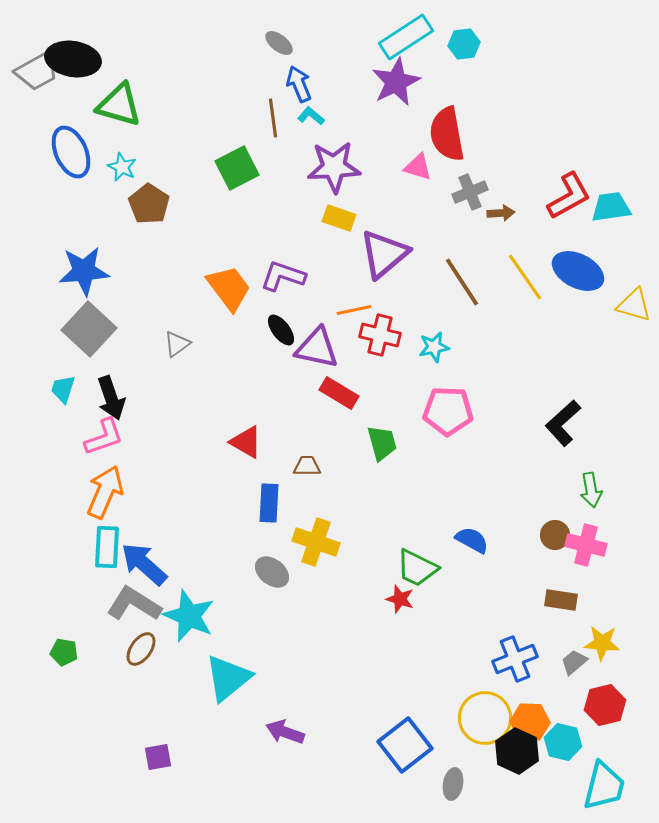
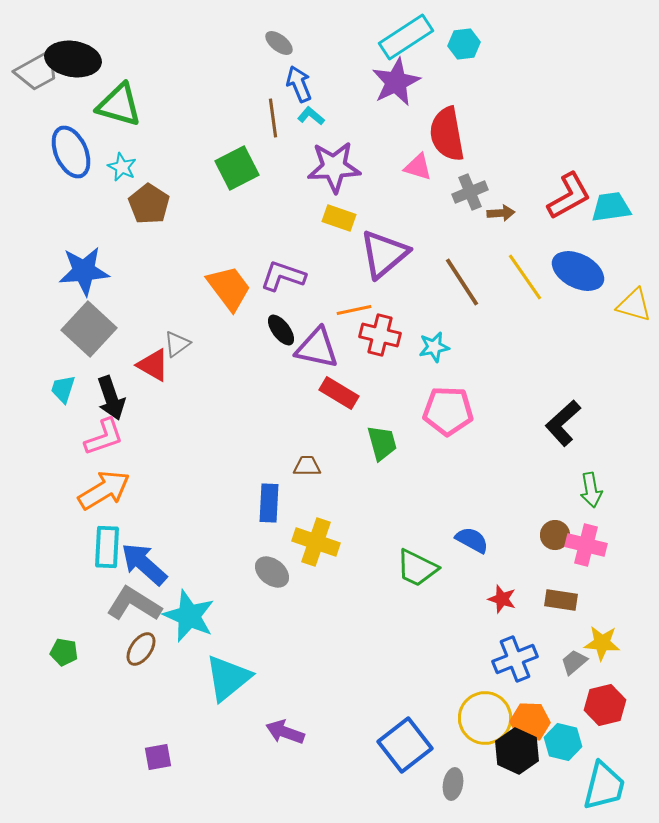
red triangle at (246, 442): moved 93 px left, 77 px up
orange arrow at (105, 492): moved 1 px left, 2 px up; rotated 36 degrees clockwise
red star at (400, 599): moved 102 px right
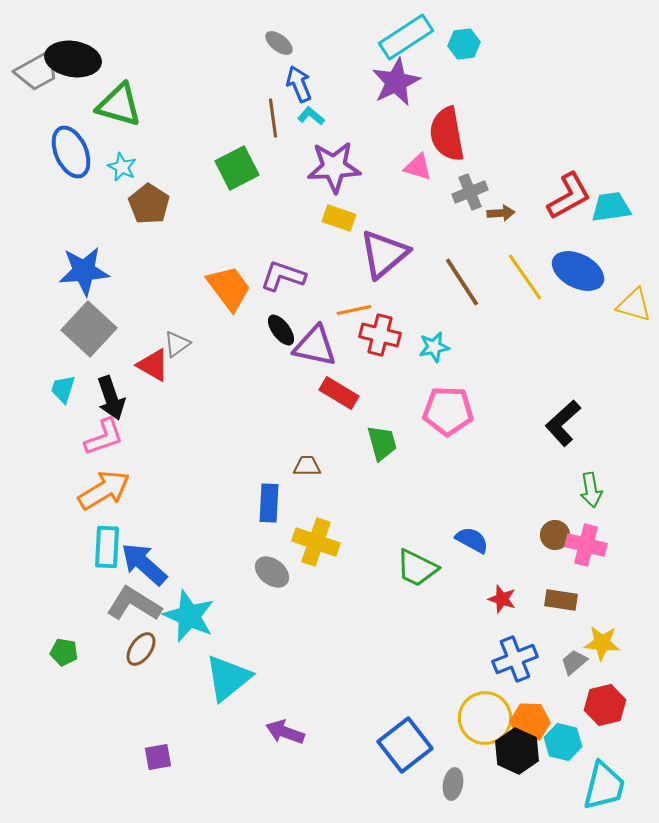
purple triangle at (317, 348): moved 2 px left, 2 px up
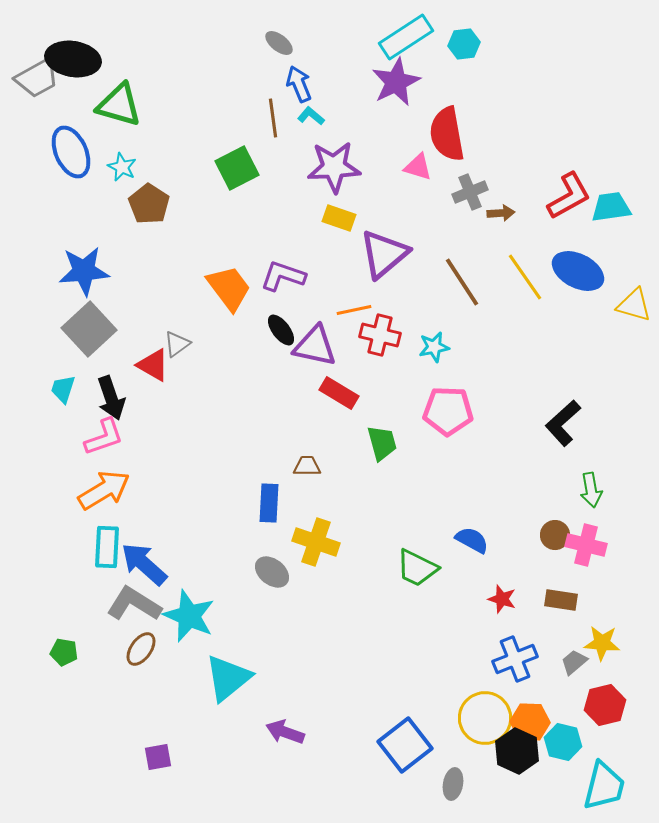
gray trapezoid at (37, 71): moved 7 px down
gray square at (89, 329): rotated 4 degrees clockwise
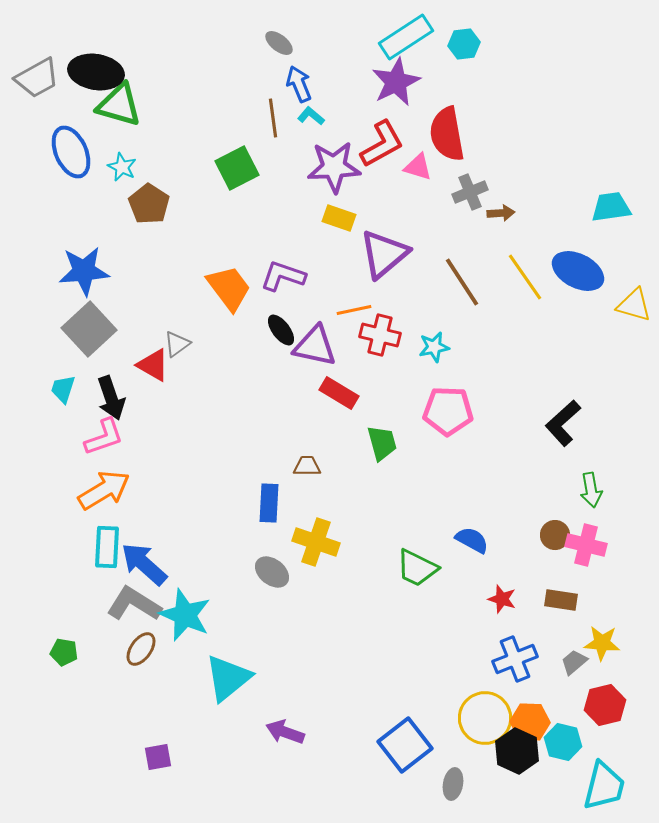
black ellipse at (73, 59): moved 23 px right, 13 px down
red L-shape at (569, 196): moved 187 px left, 52 px up
cyan star at (189, 616): moved 4 px left, 1 px up
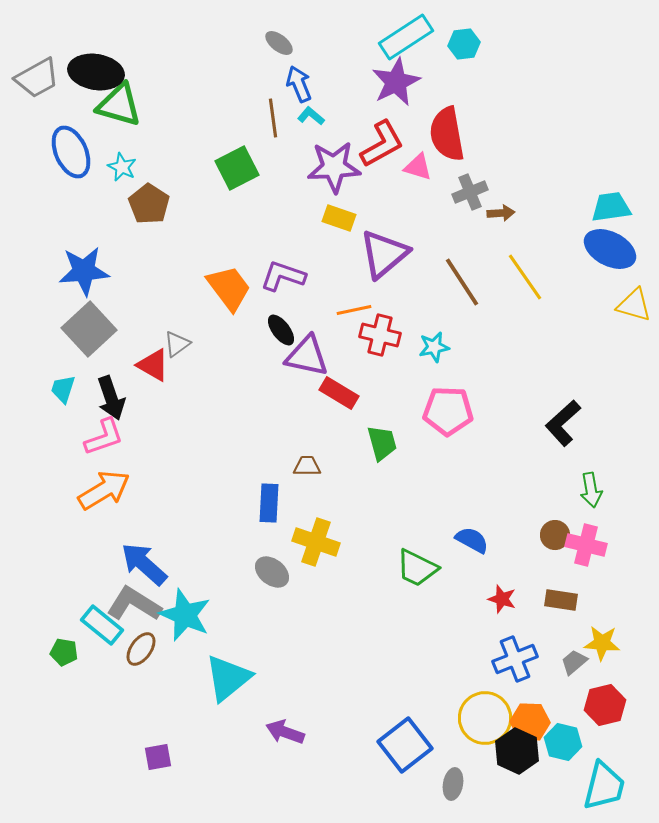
blue ellipse at (578, 271): moved 32 px right, 22 px up
purple triangle at (315, 346): moved 8 px left, 10 px down
cyan rectangle at (107, 547): moved 5 px left, 78 px down; rotated 54 degrees counterclockwise
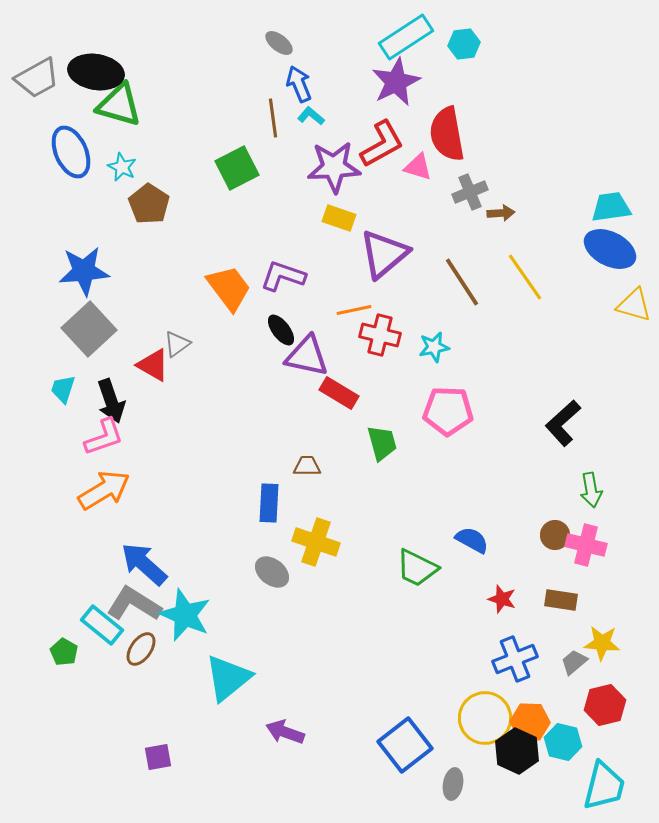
black arrow at (111, 398): moved 3 px down
green pentagon at (64, 652): rotated 20 degrees clockwise
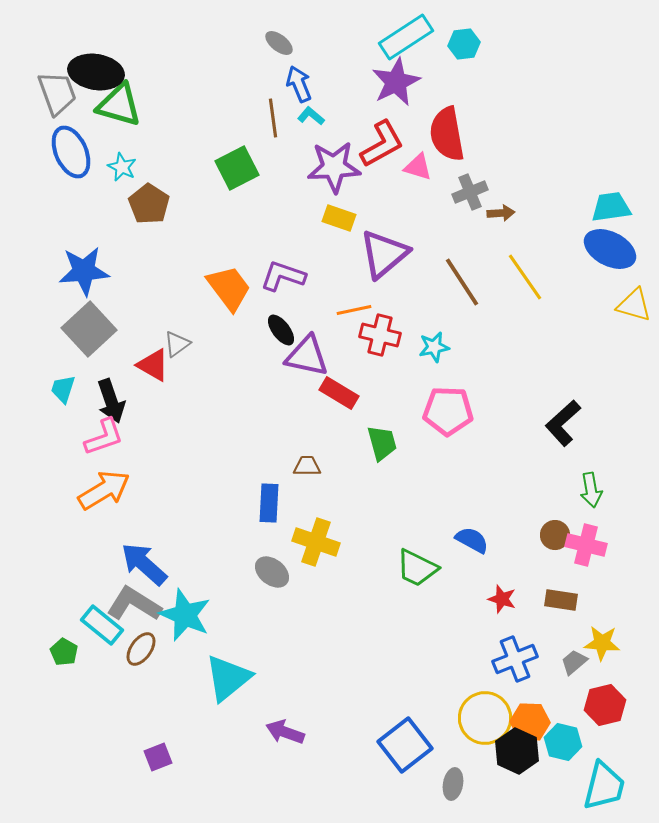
gray trapezoid at (37, 78): moved 20 px right, 15 px down; rotated 81 degrees counterclockwise
purple square at (158, 757): rotated 12 degrees counterclockwise
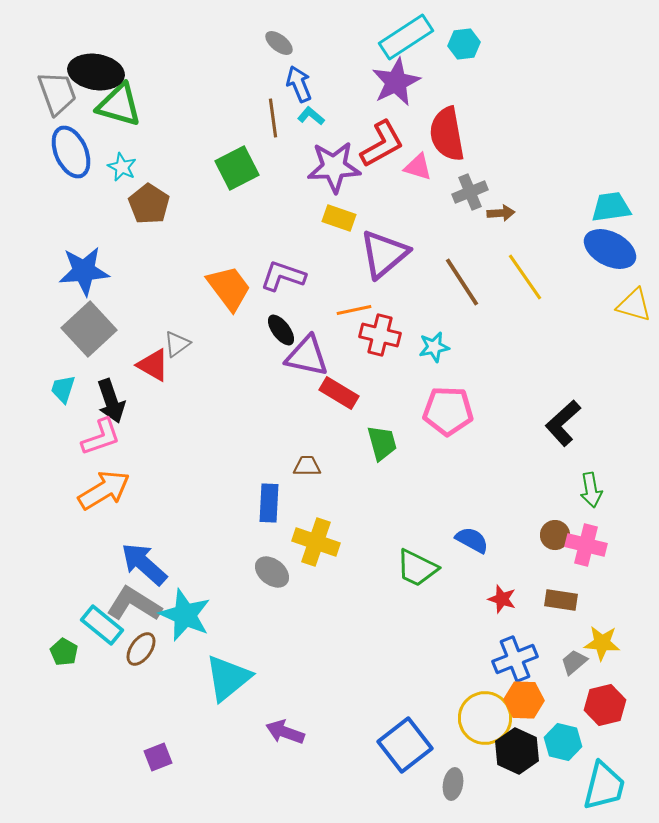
pink L-shape at (104, 437): moved 3 px left
orange hexagon at (530, 722): moved 6 px left, 22 px up
